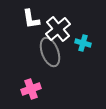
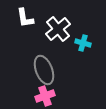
white L-shape: moved 6 px left, 1 px up
gray ellipse: moved 6 px left, 18 px down
pink cross: moved 14 px right, 7 px down
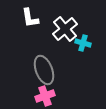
white L-shape: moved 5 px right
white cross: moved 7 px right
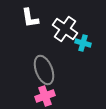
white cross: rotated 15 degrees counterclockwise
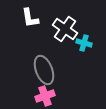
cyan cross: moved 1 px right
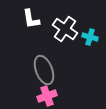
white L-shape: moved 1 px right, 1 px down
cyan cross: moved 6 px right, 6 px up
pink cross: moved 2 px right
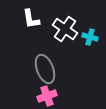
gray ellipse: moved 1 px right, 1 px up
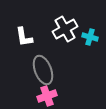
white L-shape: moved 7 px left, 18 px down
white cross: rotated 25 degrees clockwise
gray ellipse: moved 2 px left, 1 px down
